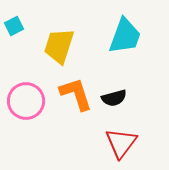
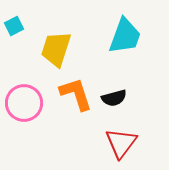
yellow trapezoid: moved 3 px left, 3 px down
pink circle: moved 2 px left, 2 px down
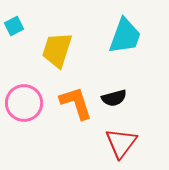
yellow trapezoid: moved 1 px right, 1 px down
orange L-shape: moved 9 px down
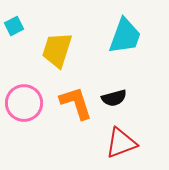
red triangle: rotated 32 degrees clockwise
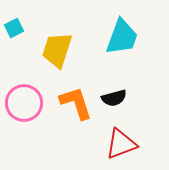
cyan square: moved 2 px down
cyan trapezoid: moved 3 px left, 1 px down
red triangle: moved 1 px down
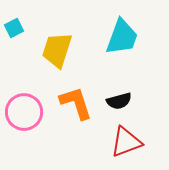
black semicircle: moved 5 px right, 3 px down
pink circle: moved 9 px down
red triangle: moved 5 px right, 2 px up
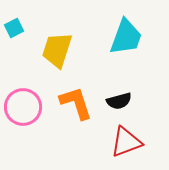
cyan trapezoid: moved 4 px right
pink circle: moved 1 px left, 5 px up
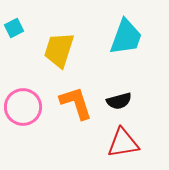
yellow trapezoid: moved 2 px right
red triangle: moved 3 px left, 1 px down; rotated 12 degrees clockwise
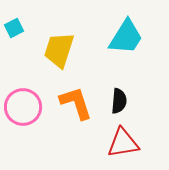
cyan trapezoid: rotated 12 degrees clockwise
black semicircle: rotated 70 degrees counterclockwise
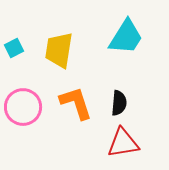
cyan square: moved 20 px down
yellow trapezoid: rotated 9 degrees counterclockwise
black semicircle: moved 2 px down
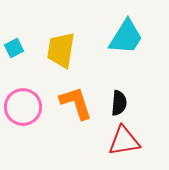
yellow trapezoid: moved 2 px right
red triangle: moved 1 px right, 2 px up
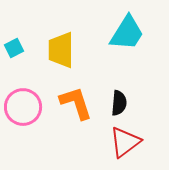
cyan trapezoid: moved 1 px right, 4 px up
yellow trapezoid: rotated 9 degrees counterclockwise
red triangle: moved 1 px right, 1 px down; rotated 28 degrees counterclockwise
